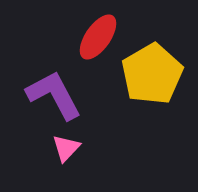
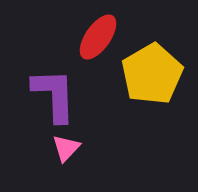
purple L-shape: rotated 26 degrees clockwise
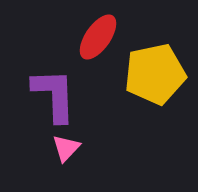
yellow pentagon: moved 3 px right; rotated 18 degrees clockwise
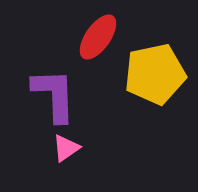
pink triangle: rotated 12 degrees clockwise
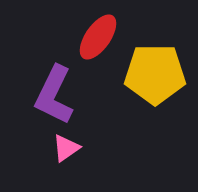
yellow pentagon: rotated 12 degrees clockwise
purple L-shape: rotated 152 degrees counterclockwise
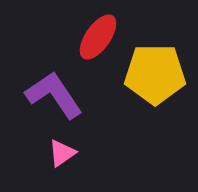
purple L-shape: rotated 120 degrees clockwise
pink triangle: moved 4 px left, 5 px down
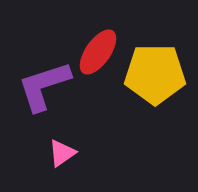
red ellipse: moved 15 px down
purple L-shape: moved 10 px left, 9 px up; rotated 74 degrees counterclockwise
